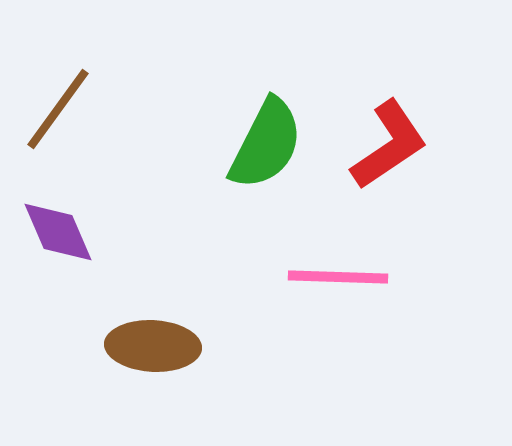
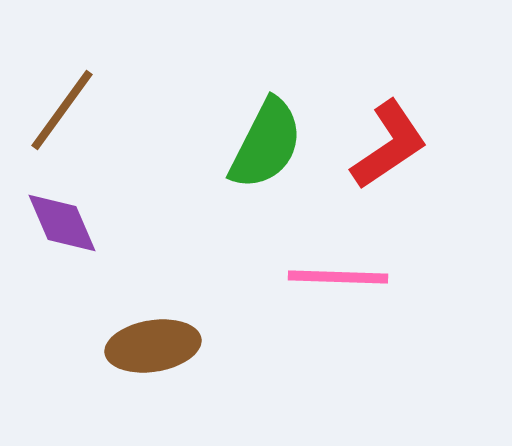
brown line: moved 4 px right, 1 px down
purple diamond: moved 4 px right, 9 px up
brown ellipse: rotated 12 degrees counterclockwise
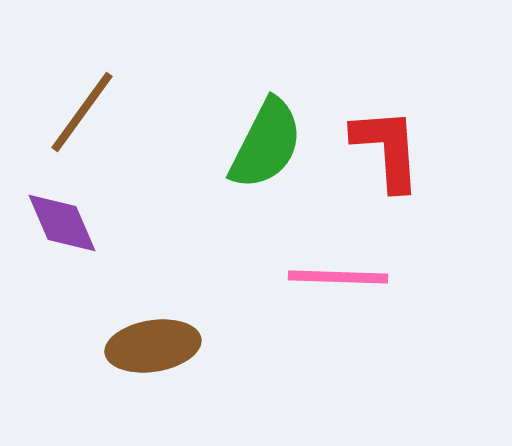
brown line: moved 20 px right, 2 px down
red L-shape: moved 2 px left, 4 px down; rotated 60 degrees counterclockwise
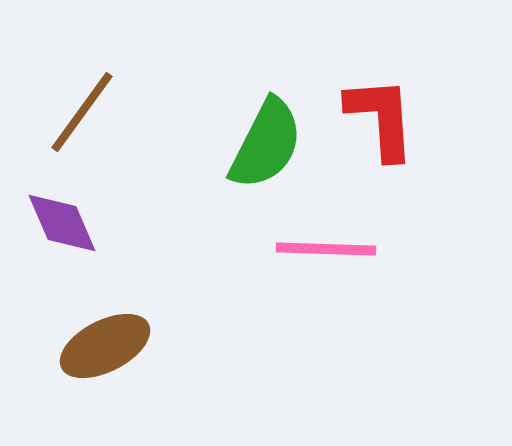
red L-shape: moved 6 px left, 31 px up
pink line: moved 12 px left, 28 px up
brown ellipse: moved 48 px left; rotated 18 degrees counterclockwise
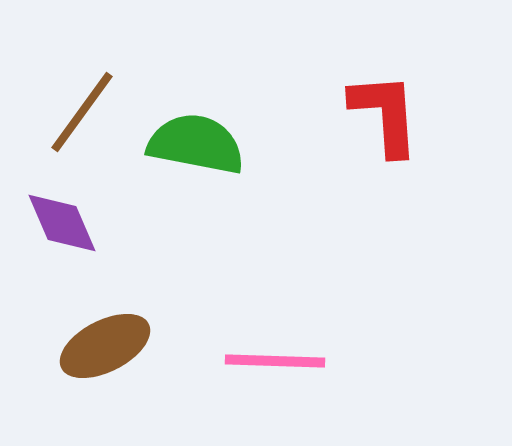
red L-shape: moved 4 px right, 4 px up
green semicircle: moved 70 px left; rotated 106 degrees counterclockwise
pink line: moved 51 px left, 112 px down
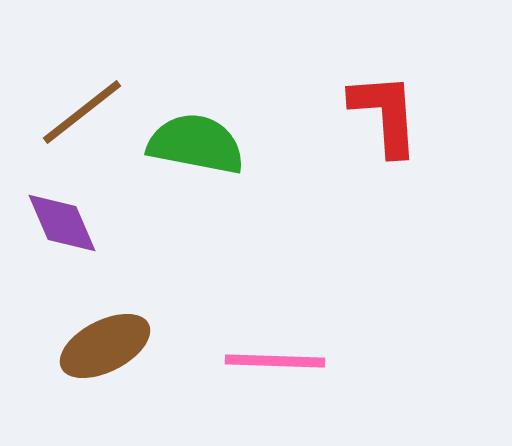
brown line: rotated 16 degrees clockwise
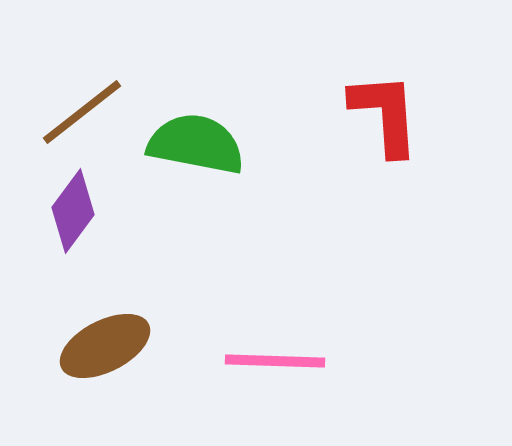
purple diamond: moved 11 px right, 12 px up; rotated 60 degrees clockwise
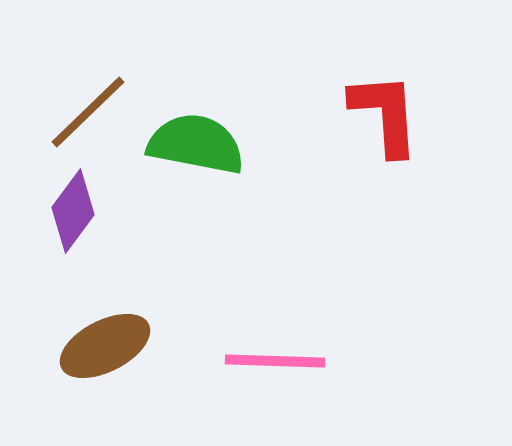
brown line: moved 6 px right; rotated 6 degrees counterclockwise
